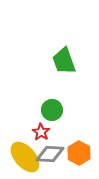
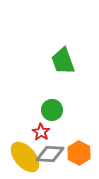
green trapezoid: moved 1 px left
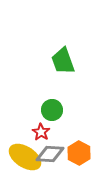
yellow ellipse: rotated 16 degrees counterclockwise
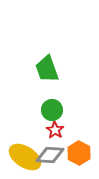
green trapezoid: moved 16 px left, 8 px down
red star: moved 14 px right, 2 px up
gray diamond: moved 1 px down
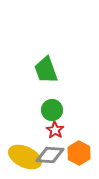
green trapezoid: moved 1 px left, 1 px down
yellow ellipse: rotated 8 degrees counterclockwise
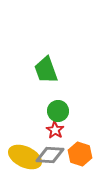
green circle: moved 6 px right, 1 px down
orange hexagon: moved 1 px right, 1 px down; rotated 10 degrees counterclockwise
